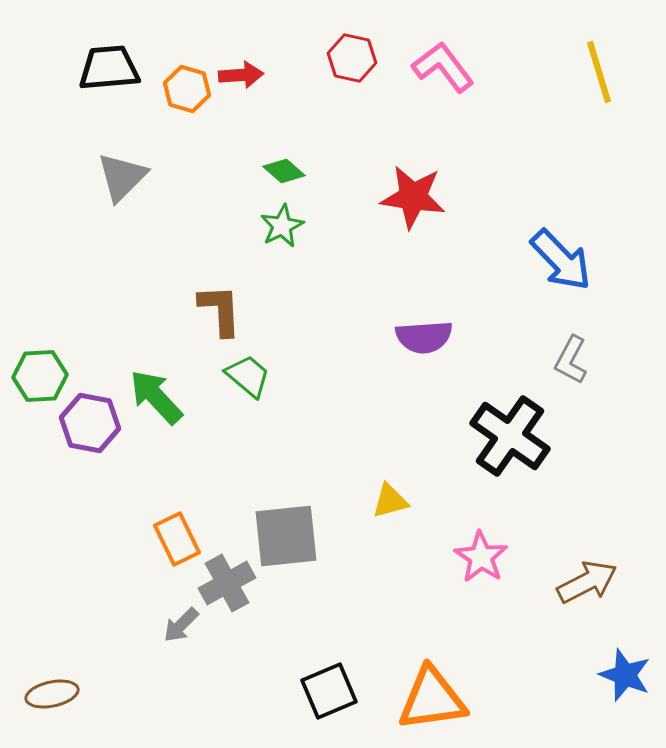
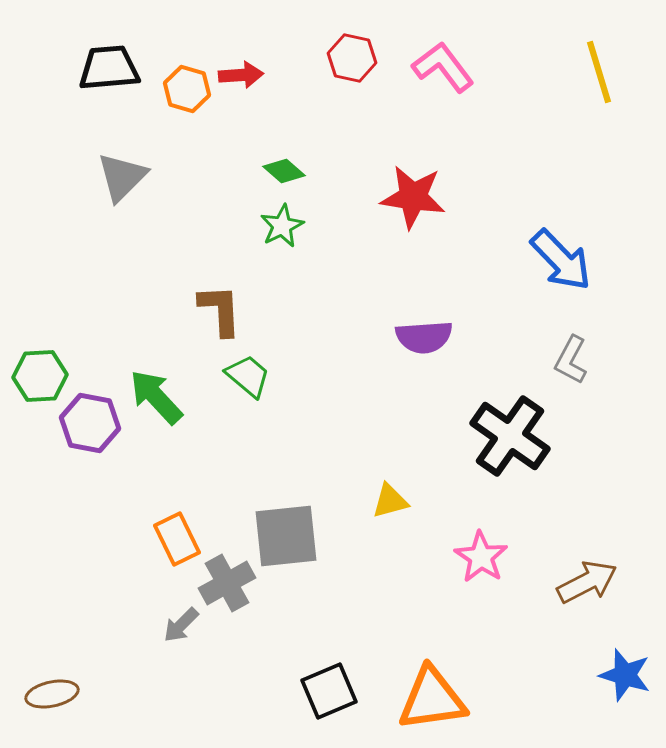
blue star: rotated 4 degrees counterclockwise
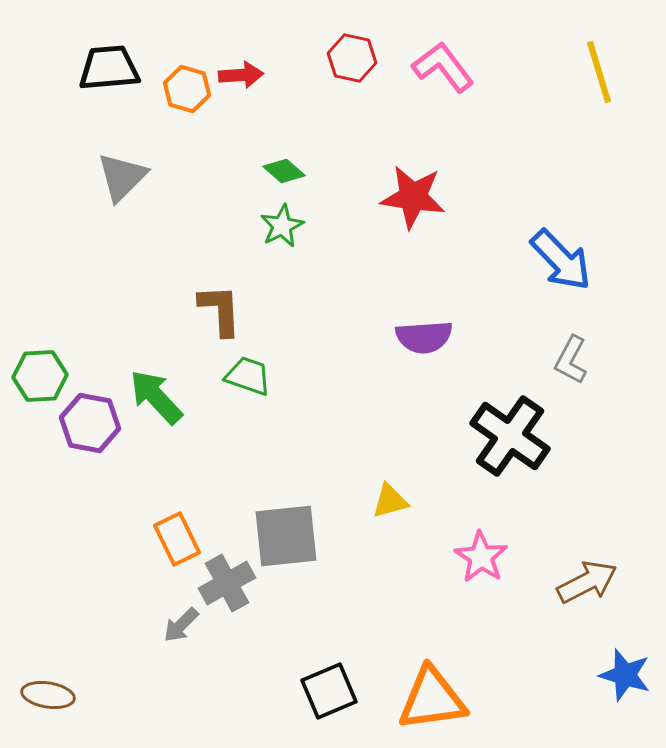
green trapezoid: rotated 21 degrees counterclockwise
brown ellipse: moved 4 px left, 1 px down; rotated 21 degrees clockwise
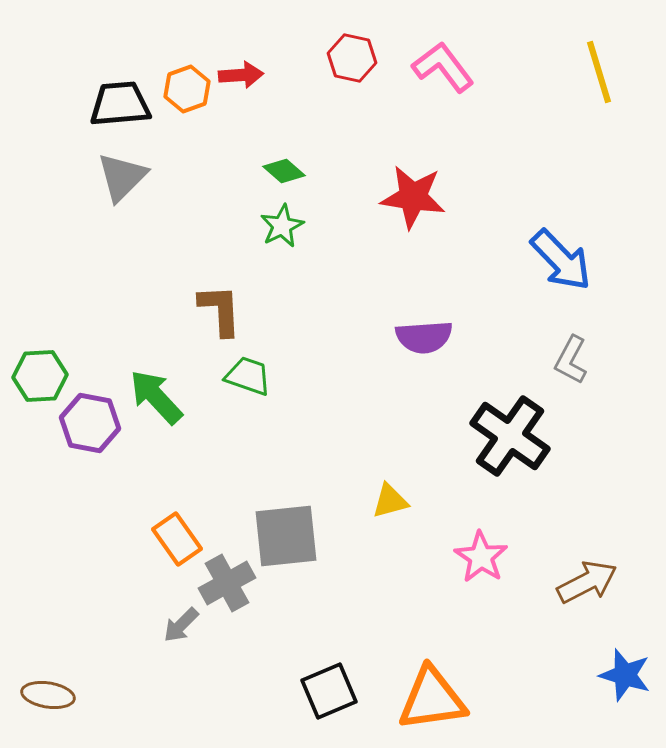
black trapezoid: moved 11 px right, 36 px down
orange hexagon: rotated 24 degrees clockwise
orange rectangle: rotated 9 degrees counterclockwise
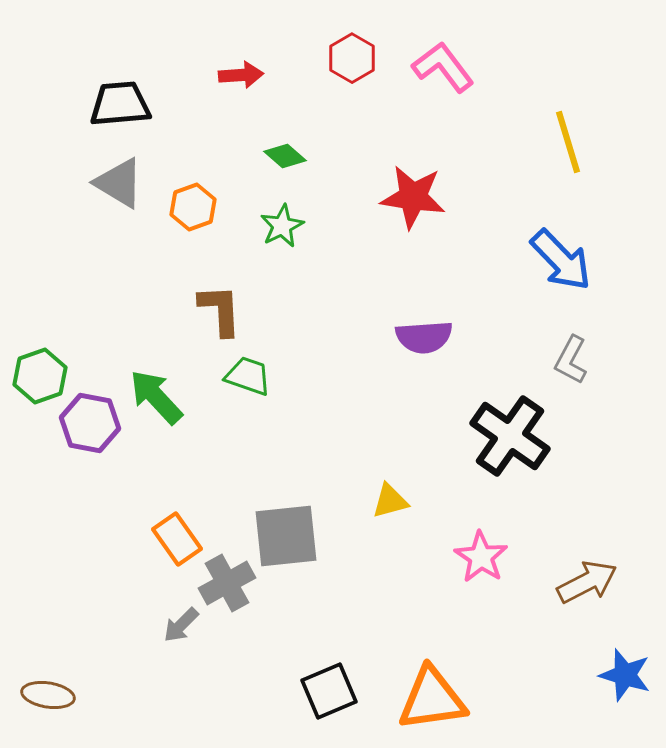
red hexagon: rotated 18 degrees clockwise
yellow line: moved 31 px left, 70 px down
orange hexagon: moved 6 px right, 118 px down
green diamond: moved 1 px right, 15 px up
gray triangle: moved 3 px left, 6 px down; rotated 44 degrees counterclockwise
green hexagon: rotated 16 degrees counterclockwise
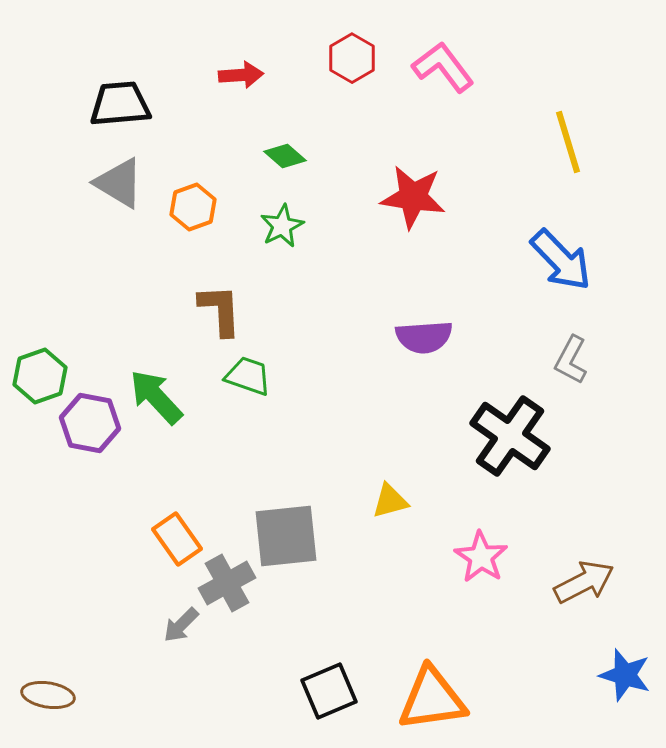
brown arrow: moved 3 px left
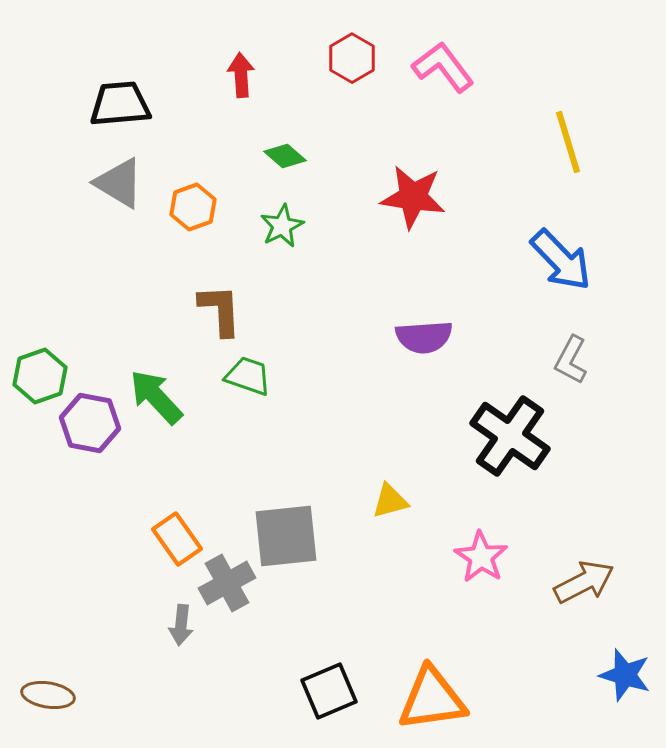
red arrow: rotated 90 degrees counterclockwise
gray arrow: rotated 39 degrees counterclockwise
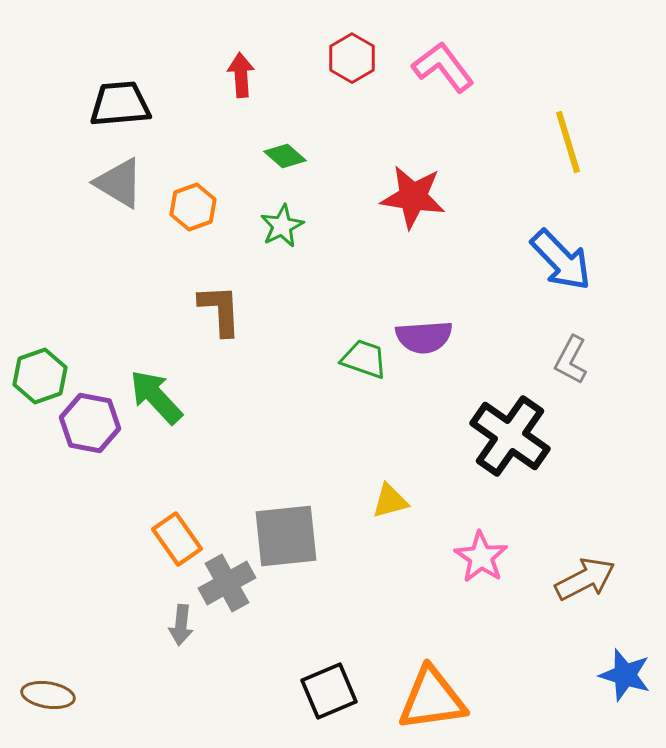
green trapezoid: moved 116 px right, 17 px up
brown arrow: moved 1 px right, 3 px up
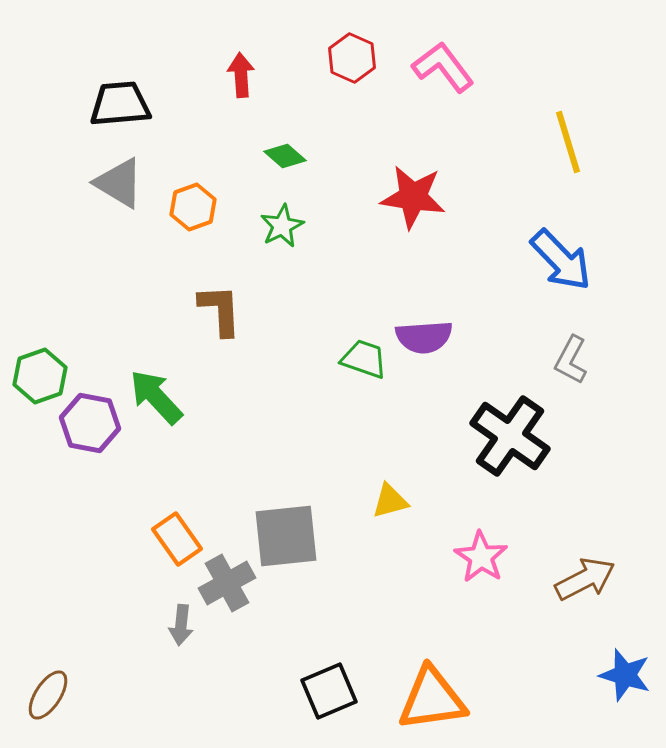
red hexagon: rotated 6 degrees counterclockwise
brown ellipse: rotated 66 degrees counterclockwise
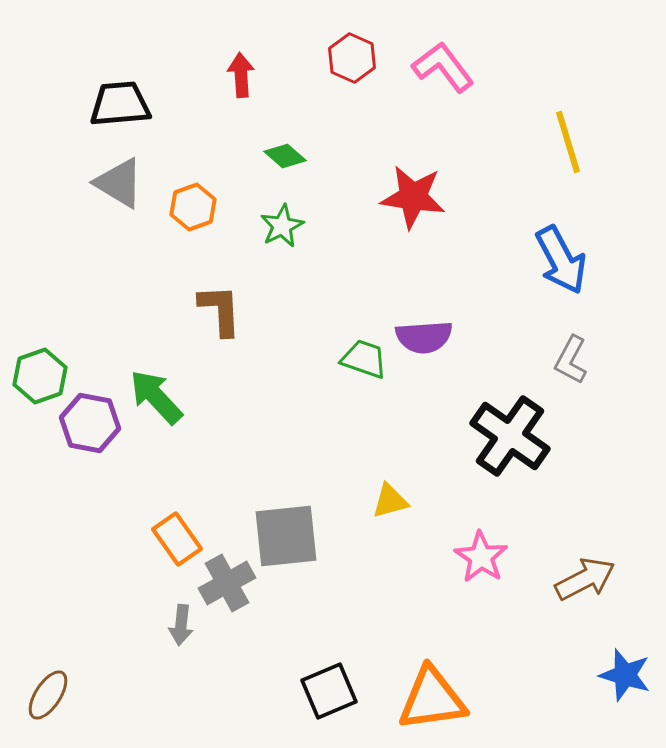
blue arrow: rotated 16 degrees clockwise
